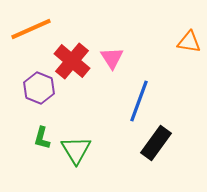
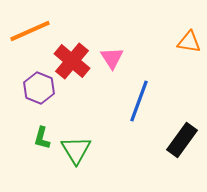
orange line: moved 1 px left, 2 px down
black rectangle: moved 26 px right, 3 px up
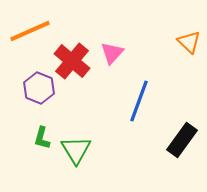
orange triangle: rotated 35 degrees clockwise
pink triangle: moved 5 px up; rotated 15 degrees clockwise
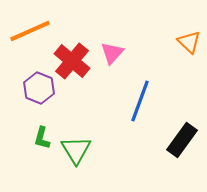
blue line: moved 1 px right
